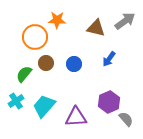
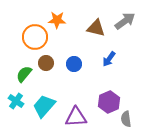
cyan cross: rotated 21 degrees counterclockwise
gray semicircle: rotated 147 degrees counterclockwise
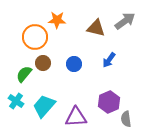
blue arrow: moved 1 px down
brown circle: moved 3 px left
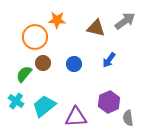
cyan trapezoid: rotated 10 degrees clockwise
gray semicircle: moved 2 px right, 1 px up
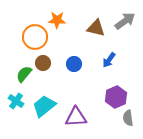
purple hexagon: moved 7 px right, 5 px up
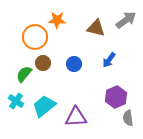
gray arrow: moved 1 px right, 1 px up
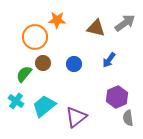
gray arrow: moved 1 px left, 3 px down
purple hexagon: moved 1 px right
purple triangle: rotated 35 degrees counterclockwise
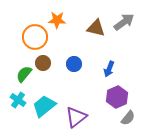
gray arrow: moved 1 px left, 1 px up
blue arrow: moved 9 px down; rotated 14 degrees counterclockwise
cyan cross: moved 2 px right, 1 px up
gray semicircle: rotated 133 degrees counterclockwise
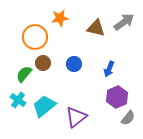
orange star: moved 3 px right, 2 px up; rotated 12 degrees counterclockwise
